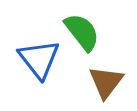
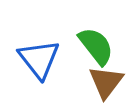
green semicircle: moved 14 px right, 14 px down
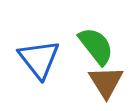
brown triangle: rotated 9 degrees counterclockwise
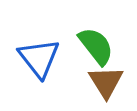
blue triangle: moved 1 px up
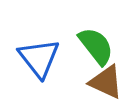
brown triangle: rotated 33 degrees counterclockwise
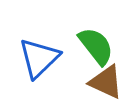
blue triangle: rotated 24 degrees clockwise
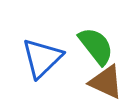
blue triangle: moved 3 px right
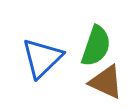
green semicircle: rotated 57 degrees clockwise
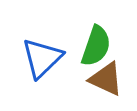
brown triangle: moved 3 px up
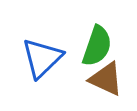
green semicircle: moved 1 px right
